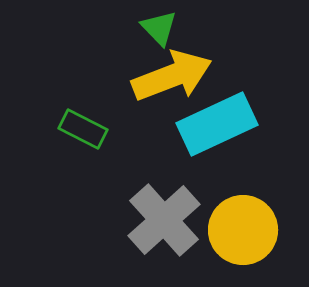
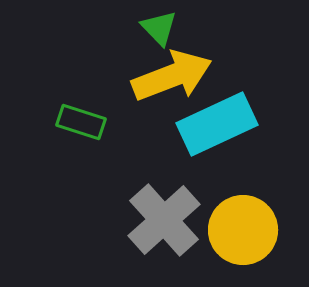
green rectangle: moved 2 px left, 7 px up; rotated 9 degrees counterclockwise
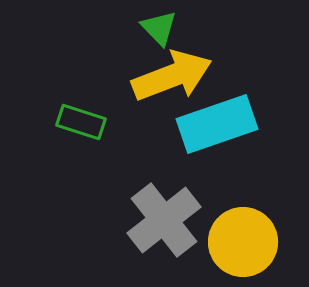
cyan rectangle: rotated 6 degrees clockwise
gray cross: rotated 4 degrees clockwise
yellow circle: moved 12 px down
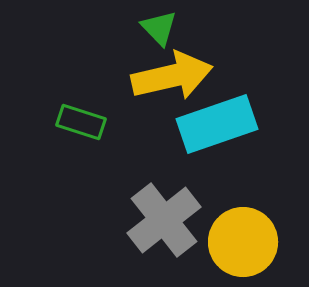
yellow arrow: rotated 8 degrees clockwise
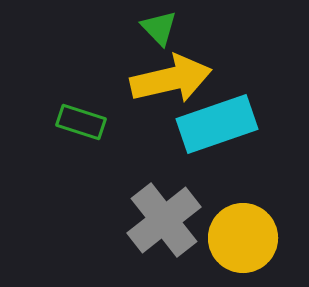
yellow arrow: moved 1 px left, 3 px down
yellow circle: moved 4 px up
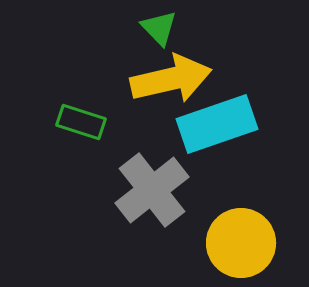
gray cross: moved 12 px left, 30 px up
yellow circle: moved 2 px left, 5 px down
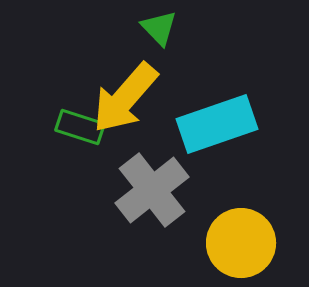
yellow arrow: moved 46 px left, 19 px down; rotated 144 degrees clockwise
green rectangle: moved 1 px left, 5 px down
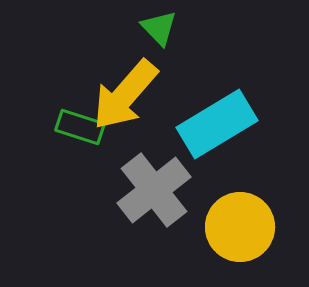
yellow arrow: moved 3 px up
cyan rectangle: rotated 12 degrees counterclockwise
gray cross: moved 2 px right
yellow circle: moved 1 px left, 16 px up
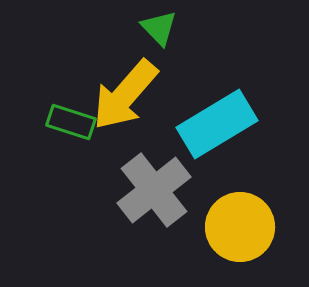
green rectangle: moved 9 px left, 5 px up
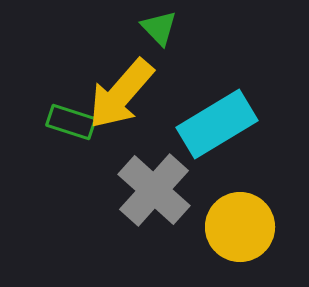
yellow arrow: moved 4 px left, 1 px up
gray cross: rotated 10 degrees counterclockwise
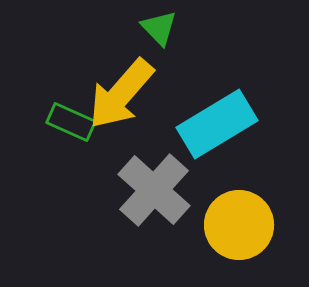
green rectangle: rotated 6 degrees clockwise
yellow circle: moved 1 px left, 2 px up
